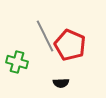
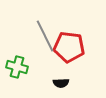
red pentagon: moved 1 px left, 2 px down; rotated 16 degrees counterclockwise
green cross: moved 5 px down
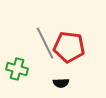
gray line: moved 7 px down
green cross: moved 2 px down
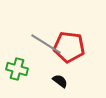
gray line: moved 1 px right, 1 px down; rotated 32 degrees counterclockwise
black semicircle: moved 1 px left, 2 px up; rotated 140 degrees counterclockwise
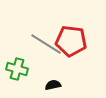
red pentagon: moved 2 px right, 6 px up
black semicircle: moved 7 px left, 4 px down; rotated 49 degrees counterclockwise
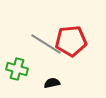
red pentagon: rotated 12 degrees counterclockwise
black semicircle: moved 1 px left, 2 px up
